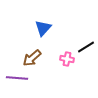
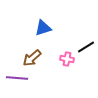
blue triangle: rotated 30 degrees clockwise
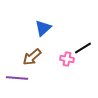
blue triangle: rotated 24 degrees counterclockwise
black line: moved 3 px left, 1 px down
brown arrow: moved 1 px up
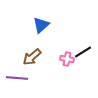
blue triangle: moved 2 px left, 3 px up
black line: moved 4 px down
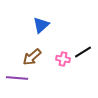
pink cross: moved 4 px left
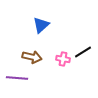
brown arrow: rotated 126 degrees counterclockwise
